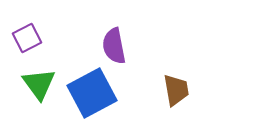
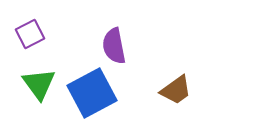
purple square: moved 3 px right, 4 px up
brown trapezoid: rotated 64 degrees clockwise
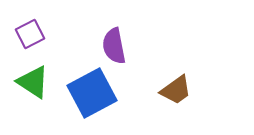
green triangle: moved 6 px left, 2 px up; rotated 21 degrees counterclockwise
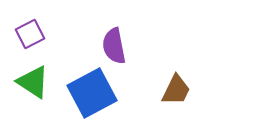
brown trapezoid: rotated 28 degrees counterclockwise
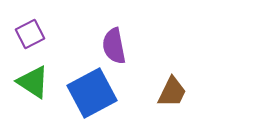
brown trapezoid: moved 4 px left, 2 px down
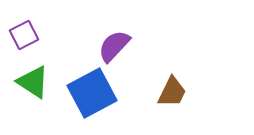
purple square: moved 6 px left, 1 px down
purple semicircle: rotated 54 degrees clockwise
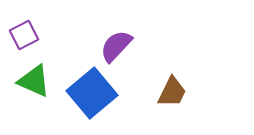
purple semicircle: moved 2 px right
green triangle: moved 1 px right, 1 px up; rotated 9 degrees counterclockwise
blue square: rotated 12 degrees counterclockwise
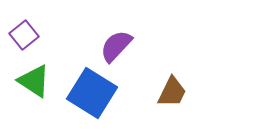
purple square: rotated 12 degrees counterclockwise
green triangle: rotated 9 degrees clockwise
blue square: rotated 18 degrees counterclockwise
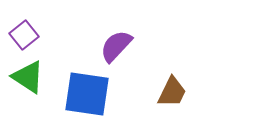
green triangle: moved 6 px left, 4 px up
blue square: moved 5 px left, 1 px down; rotated 24 degrees counterclockwise
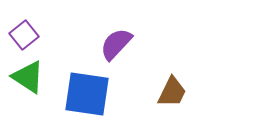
purple semicircle: moved 2 px up
